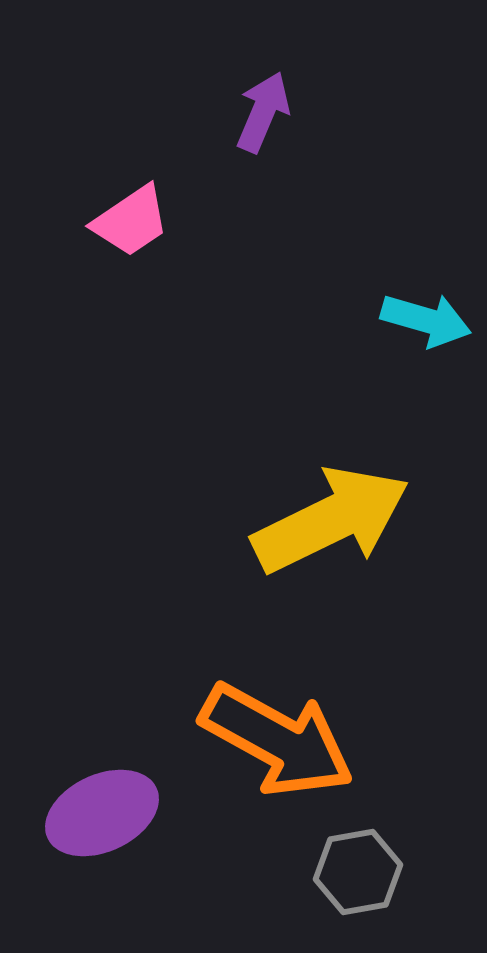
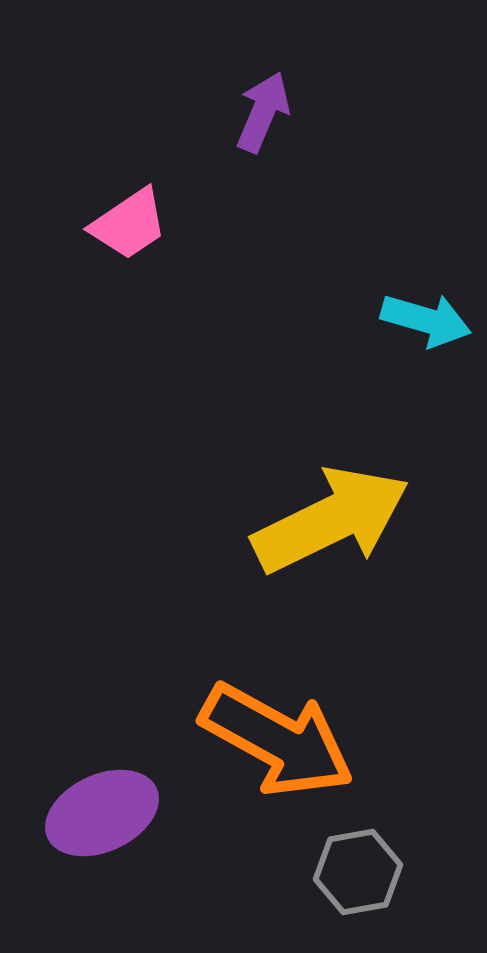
pink trapezoid: moved 2 px left, 3 px down
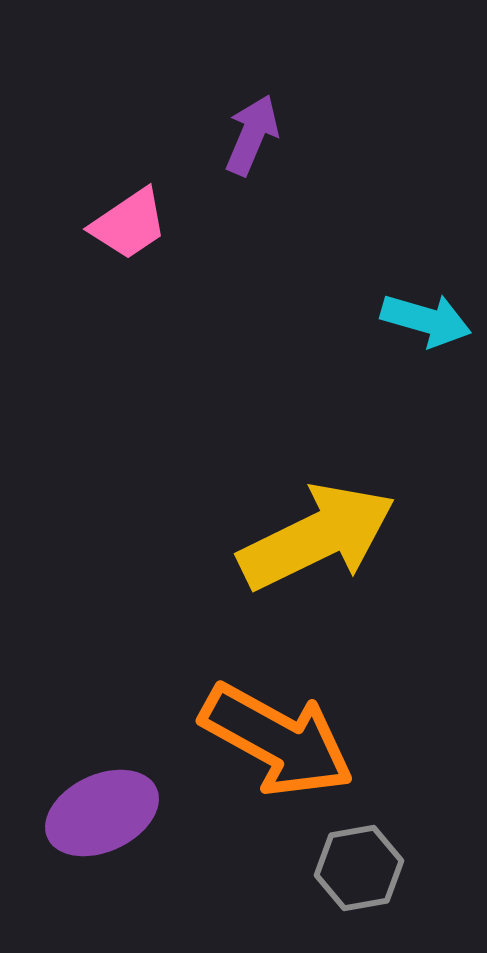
purple arrow: moved 11 px left, 23 px down
yellow arrow: moved 14 px left, 17 px down
gray hexagon: moved 1 px right, 4 px up
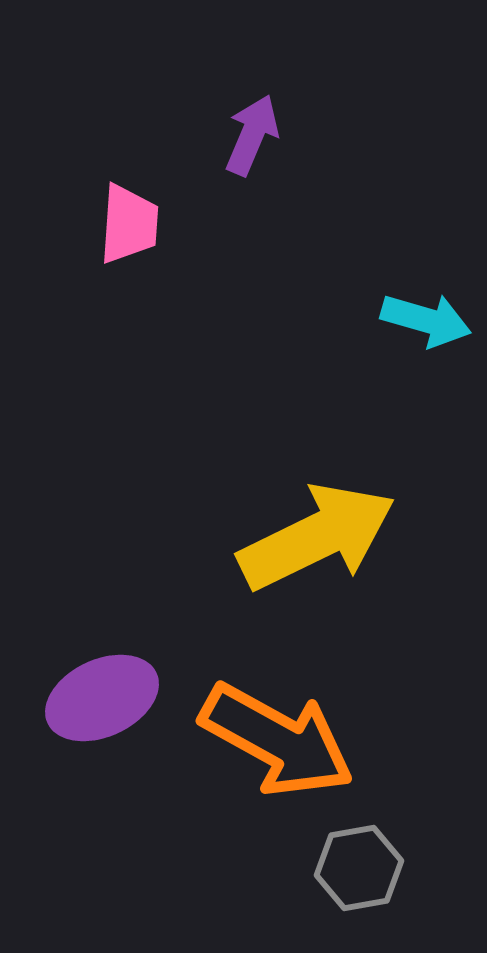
pink trapezoid: rotated 52 degrees counterclockwise
purple ellipse: moved 115 px up
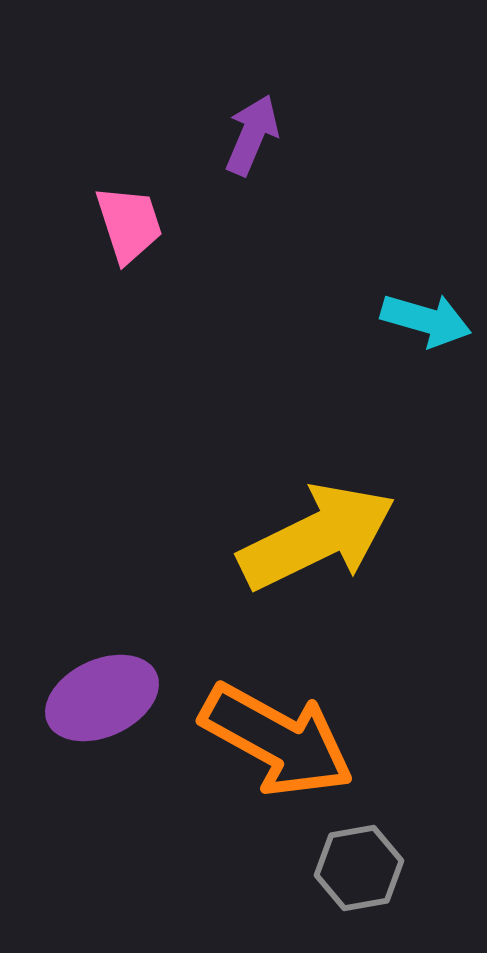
pink trapezoid: rotated 22 degrees counterclockwise
